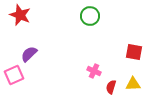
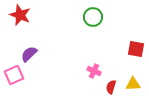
green circle: moved 3 px right, 1 px down
red square: moved 2 px right, 3 px up
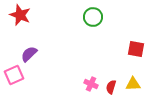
pink cross: moved 3 px left, 13 px down
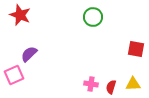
pink cross: rotated 16 degrees counterclockwise
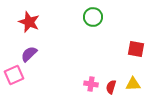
red star: moved 9 px right, 7 px down
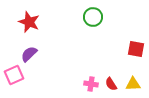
red semicircle: moved 3 px up; rotated 48 degrees counterclockwise
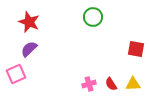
purple semicircle: moved 5 px up
pink square: moved 2 px right, 1 px up
pink cross: moved 2 px left; rotated 24 degrees counterclockwise
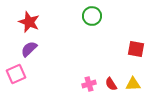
green circle: moved 1 px left, 1 px up
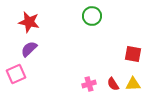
red star: rotated 10 degrees counterclockwise
red square: moved 3 px left, 5 px down
red semicircle: moved 2 px right
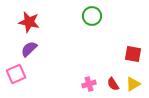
yellow triangle: rotated 28 degrees counterclockwise
